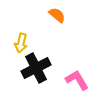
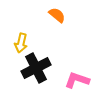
pink L-shape: rotated 40 degrees counterclockwise
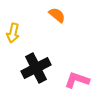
yellow arrow: moved 8 px left, 10 px up
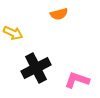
orange semicircle: moved 2 px right, 1 px up; rotated 126 degrees clockwise
yellow arrow: rotated 78 degrees counterclockwise
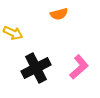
pink L-shape: moved 2 px right, 13 px up; rotated 120 degrees clockwise
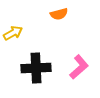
yellow arrow: rotated 54 degrees counterclockwise
black cross: rotated 24 degrees clockwise
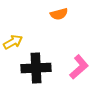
yellow arrow: moved 9 px down
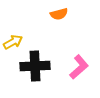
black cross: moved 1 px left, 2 px up
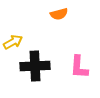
pink L-shape: rotated 135 degrees clockwise
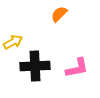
orange semicircle: rotated 150 degrees clockwise
pink L-shape: moved 2 px left, 1 px down; rotated 105 degrees counterclockwise
